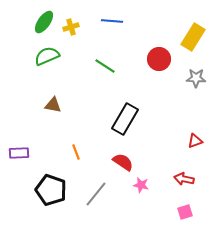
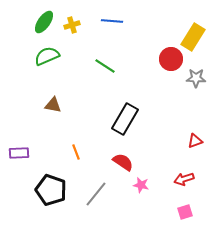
yellow cross: moved 1 px right, 2 px up
red circle: moved 12 px right
red arrow: rotated 30 degrees counterclockwise
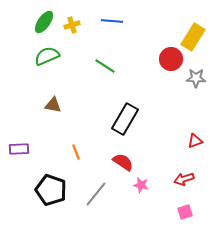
purple rectangle: moved 4 px up
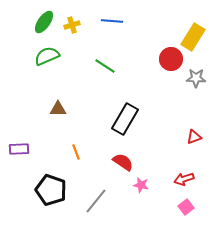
brown triangle: moved 5 px right, 4 px down; rotated 12 degrees counterclockwise
red triangle: moved 1 px left, 4 px up
gray line: moved 7 px down
pink square: moved 1 px right, 5 px up; rotated 21 degrees counterclockwise
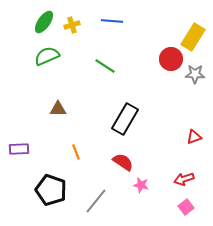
gray star: moved 1 px left, 4 px up
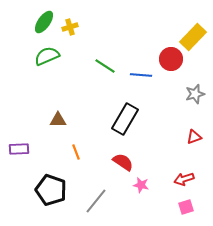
blue line: moved 29 px right, 54 px down
yellow cross: moved 2 px left, 2 px down
yellow rectangle: rotated 12 degrees clockwise
gray star: moved 20 px down; rotated 18 degrees counterclockwise
brown triangle: moved 11 px down
pink square: rotated 21 degrees clockwise
